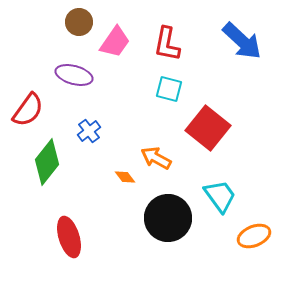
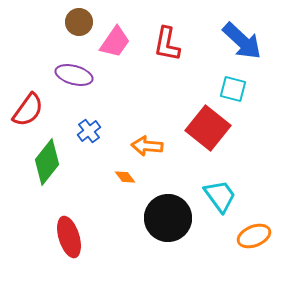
cyan square: moved 64 px right
orange arrow: moved 9 px left, 12 px up; rotated 24 degrees counterclockwise
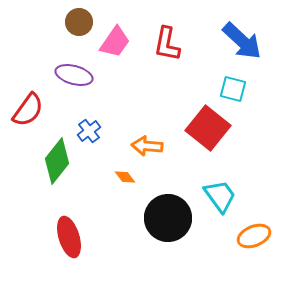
green diamond: moved 10 px right, 1 px up
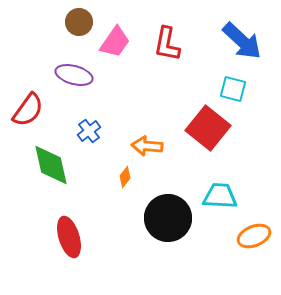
green diamond: moved 6 px left, 4 px down; rotated 51 degrees counterclockwise
orange diamond: rotated 75 degrees clockwise
cyan trapezoid: rotated 51 degrees counterclockwise
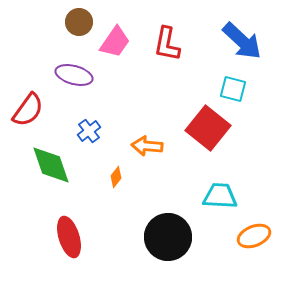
green diamond: rotated 6 degrees counterclockwise
orange diamond: moved 9 px left
black circle: moved 19 px down
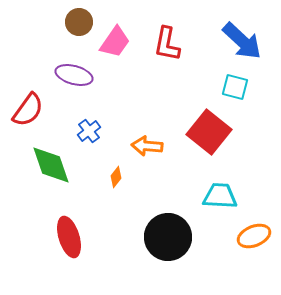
cyan square: moved 2 px right, 2 px up
red square: moved 1 px right, 4 px down
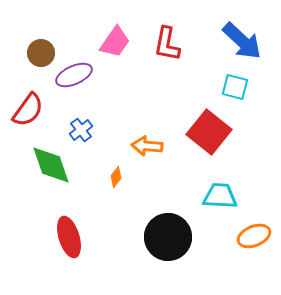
brown circle: moved 38 px left, 31 px down
purple ellipse: rotated 39 degrees counterclockwise
blue cross: moved 8 px left, 1 px up
